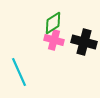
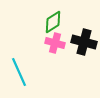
green diamond: moved 1 px up
pink cross: moved 1 px right, 3 px down
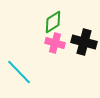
cyan line: rotated 20 degrees counterclockwise
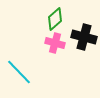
green diamond: moved 2 px right, 3 px up; rotated 10 degrees counterclockwise
black cross: moved 5 px up
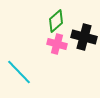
green diamond: moved 1 px right, 2 px down
pink cross: moved 2 px right, 1 px down
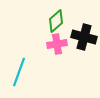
pink cross: rotated 24 degrees counterclockwise
cyan line: rotated 64 degrees clockwise
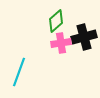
black cross: rotated 30 degrees counterclockwise
pink cross: moved 4 px right, 1 px up
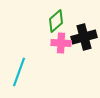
pink cross: rotated 12 degrees clockwise
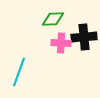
green diamond: moved 3 px left, 2 px up; rotated 40 degrees clockwise
black cross: rotated 10 degrees clockwise
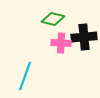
green diamond: rotated 15 degrees clockwise
cyan line: moved 6 px right, 4 px down
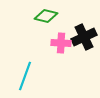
green diamond: moved 7 px left, 3 px up
black cross: rotated 20 degrees counterclockwise
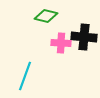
black cross: rotated 30 degrees clockwise
